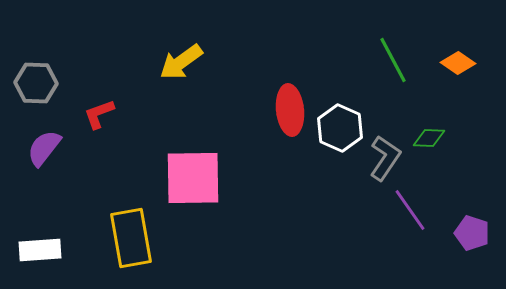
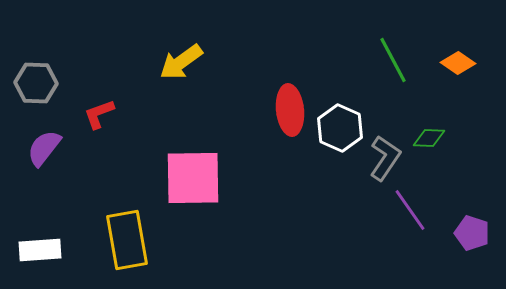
yellow rectangle: moved 4 px left, 2 px down
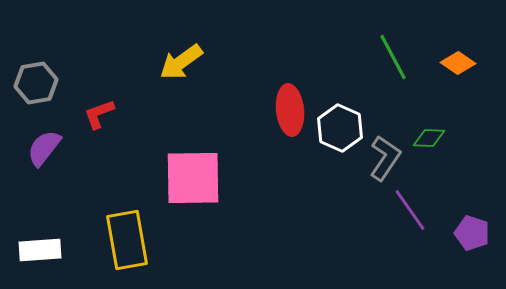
green line: moved 3 px up
gray hexagon: rotated 12 degrees counterclockwise
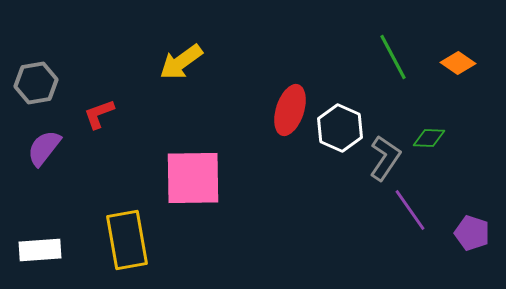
red ellipse: rotated 24 degrees clockwise
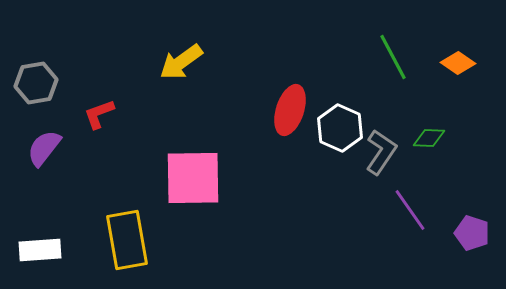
gray L-shape: moved 4 px left, 6 px up
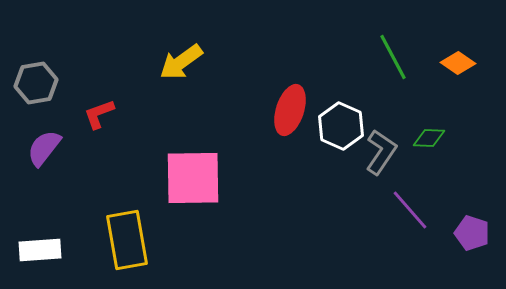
white hexagon: moved 1 px right, 2 px up
purple line: rotated 6 degrees counterclockwise
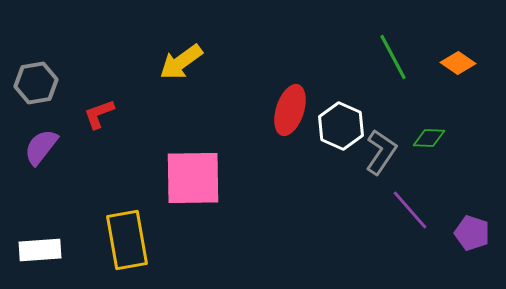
purple semicircle: moved 3 px left, 1 px up
